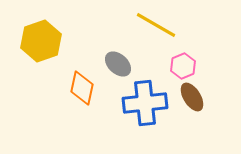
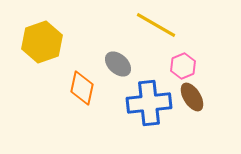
yellow hexagon: moved 1 px right, 1 px down
blue cross: moved 4 px right
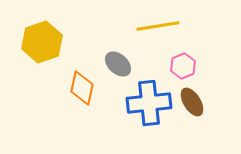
yellow line: moved 2 px right, 1 px down; rotated 39 degrees counterclockwise
brown ellipse: moved 5 px down
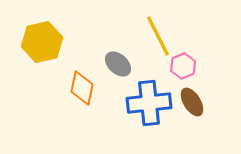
yellow line: moved 10 px down; rotated 72 degrees clockwise
yellow hexagon: rotated 6 degrees clockwise
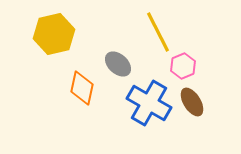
yellow line: moved 4 px up
yellow hexagon: moved 12 px right, 8 px up
blue cross: rotated 36 degrees clockwise
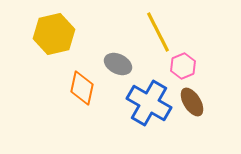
gray ellipse: rotated 16 degrees counterclockwise
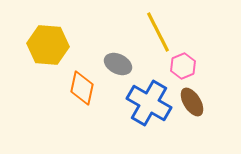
yellow hexagon: moved 6 px left, 11 px down; rotated 18 degrees clockwise
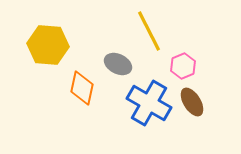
yellow line: moved 9 px left, 1 px up
